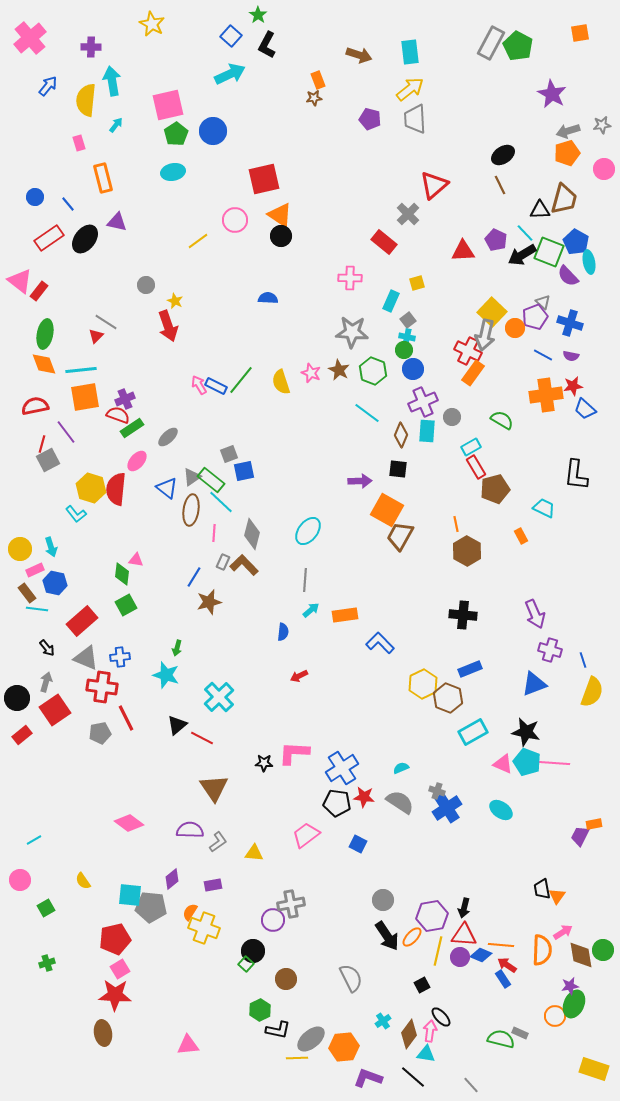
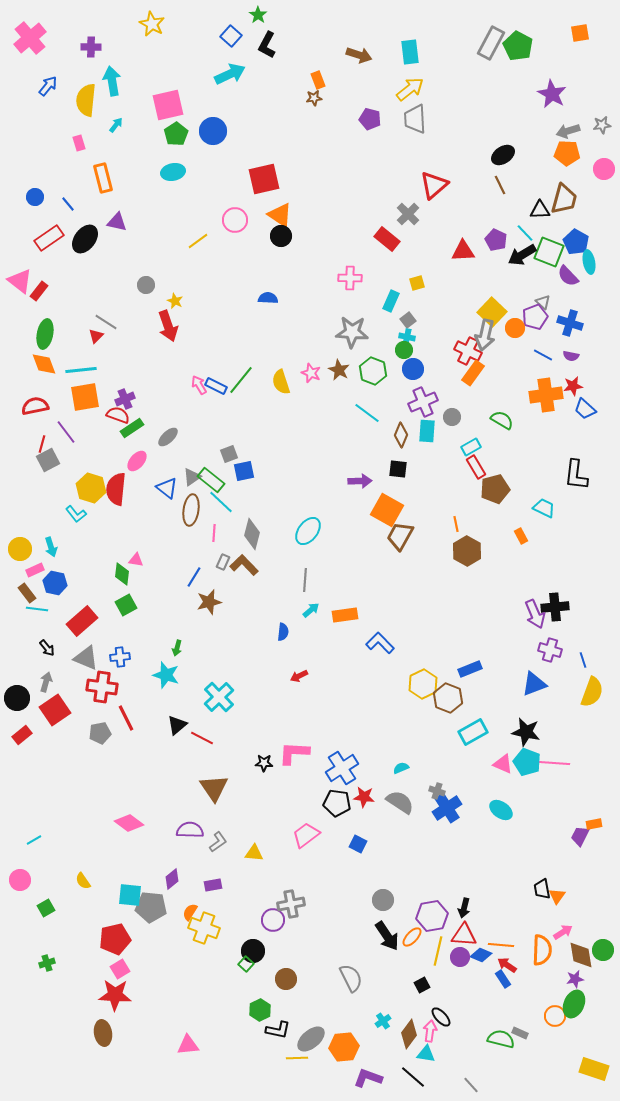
orange pentagon at (567, 153): rotated 20 degrees clockwise
red rectangle at (384, 242): moved 3 px right, 3 px up
black cross at (463, 615): moved 92 px right, 8 px up; rotated 12 degrees counterclockwise
purple star at (570, 986): moved 5 px right, 7 px up
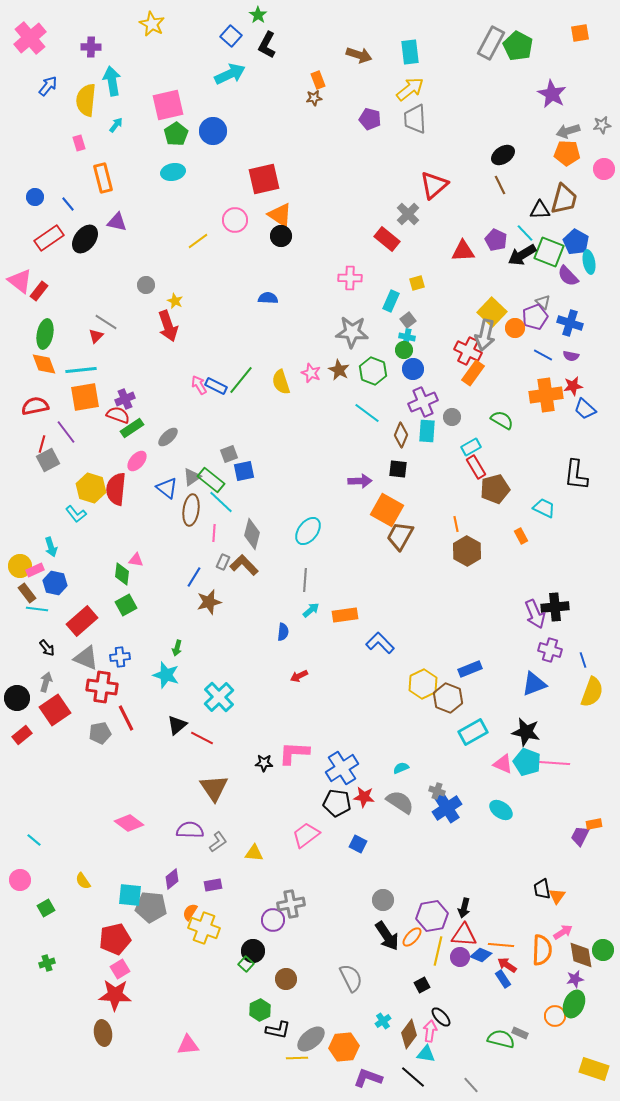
yellow circle at (20, 549): moved 17 px down
cyan line at (34, 840): rotated 70 degrees clockwise
